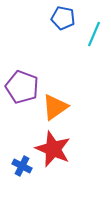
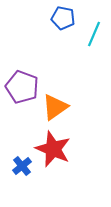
blue cross: rotated 24 degrees clockwise
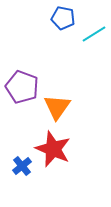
cyan line: rotated 35 degrees clockwise
orange triangle: moved 2 px right; rotated 20 degrees counterclockwise
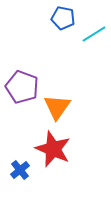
blue cross: moved 2 px left, 4 px down
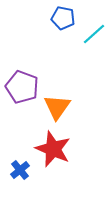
cyan line: rotated 10 degrees counterclockwise
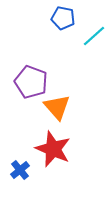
cyan line: moved 2 px down
purple pentagon: moved 9 px right, 5 px up
orange triangle: rotated 16 degrees counterclockwise
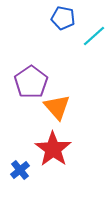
purple pentagon: rotated 16 degrees clockwise
red star: rotated 12 degrees clockwise
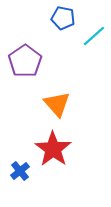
purple pentagon: moved 6 px left, 21 px up
orange triangle: moved 3 px up
blue cross: moved 1 px down
